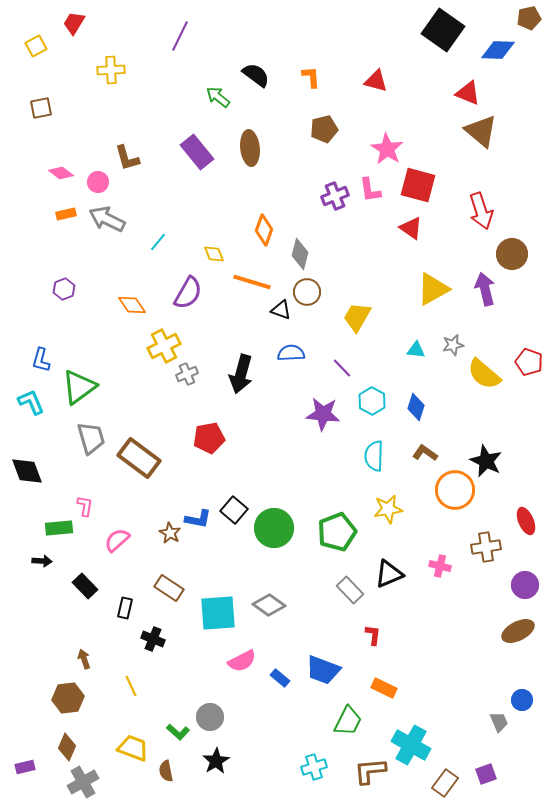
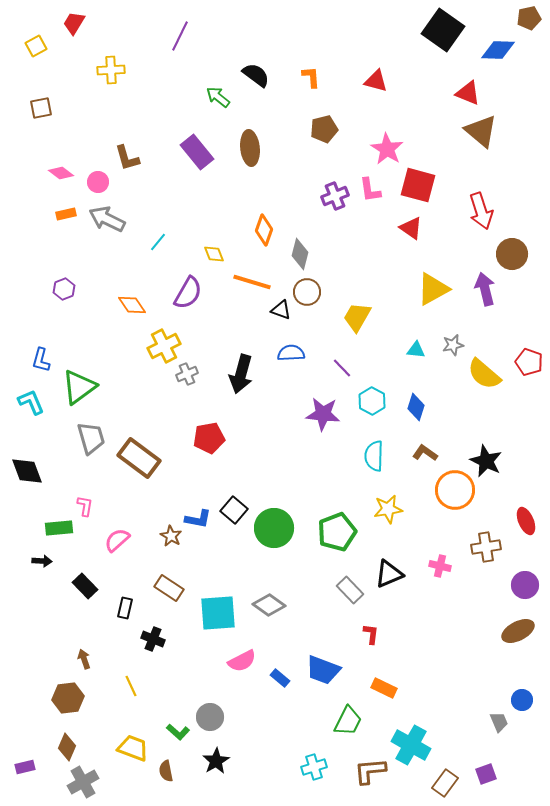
brown star at (170, 533): moved 1 px right, 3 px down
red L-shape at (373, 635): moved 2 px left, 1 px up
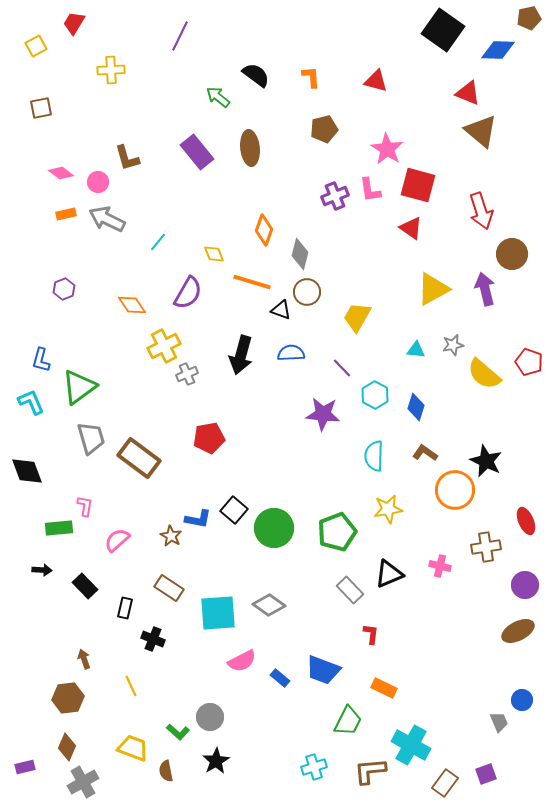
black arrow at (241, 374): moved 19 px up
cyan hexagon at (372, 401): moved 3 px right, 6 px up
black arrow at (42, 561): moved 9 px down
